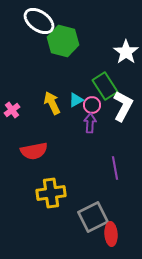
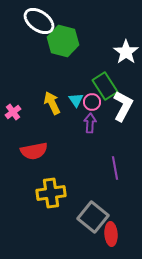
cyan triangle: rotated 35 degrees counterclockwise
pink circle: moved 3 px up
pink cross: moved 1 px right, 2 px down
gray square: rotated 24 degrees counterclockwise
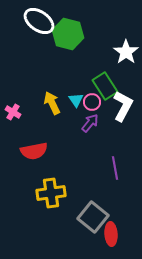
green hexagon: moved 5 px right, 7 px up
pink cross: rotated 21 degrees counterclockwise
purple arrow: rotated 36 degrees clockwise
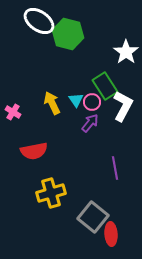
yellow cross: rotated 8 degrees counterclockwise
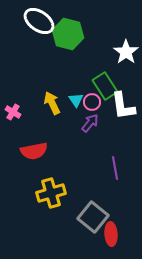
white L-shape: rotated 144 degrees clockwise
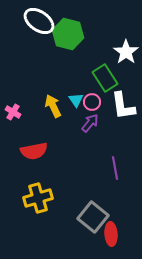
green rectangle: moved 8 px up
yellow arrow: moved 1 px right, 3 px down
yellow cross: moved 13 px left, 5 px down
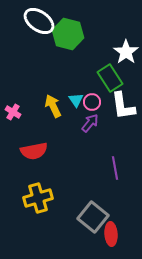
green rectangle: moved 5 px right
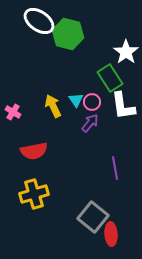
yellow cross: moved 4 px left, 4 px up
